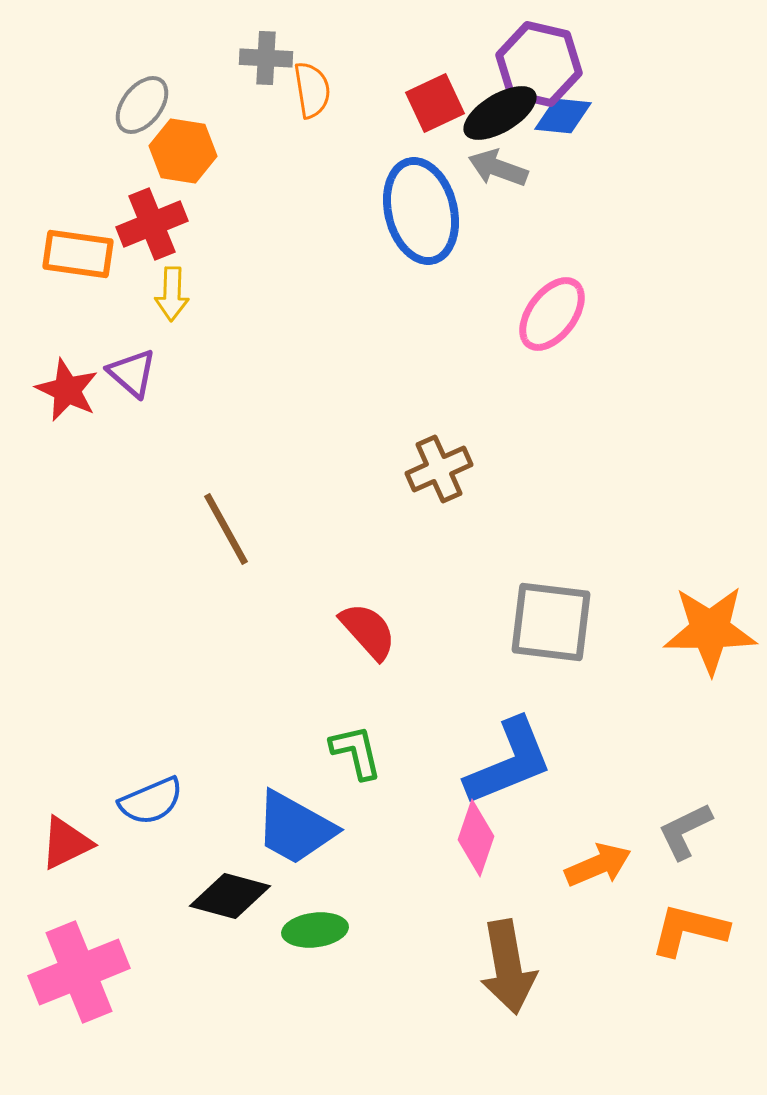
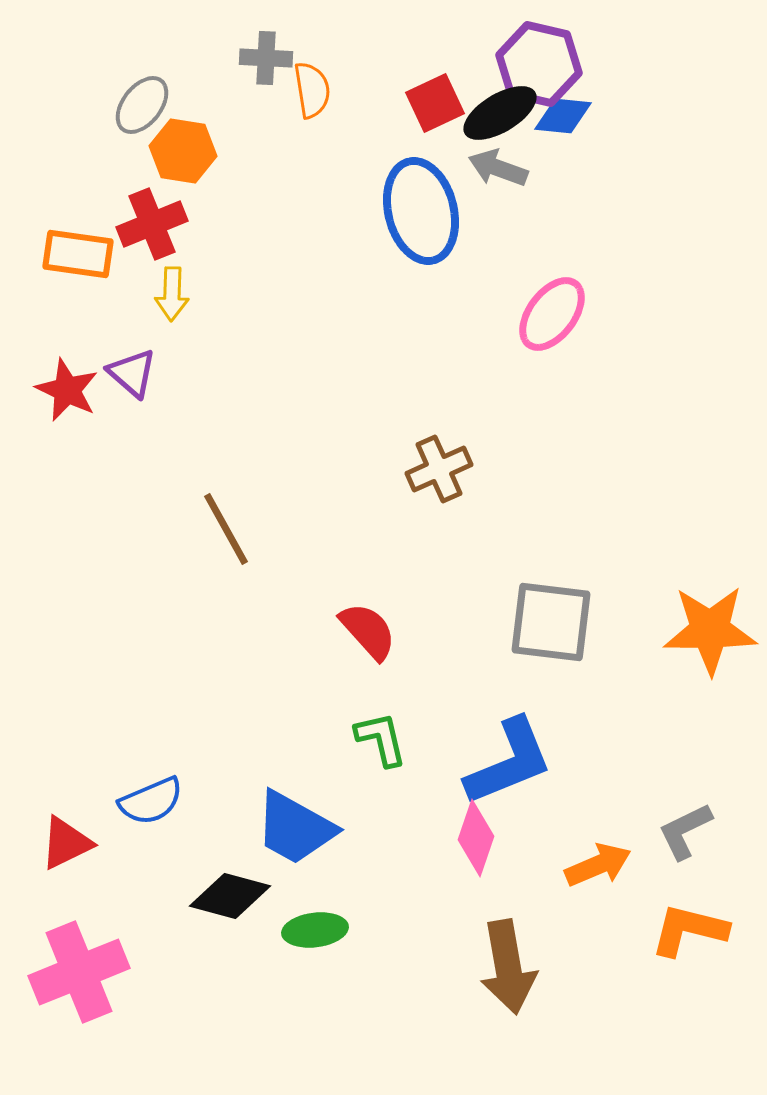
green L-shape: moved 25 px right, 13 px up
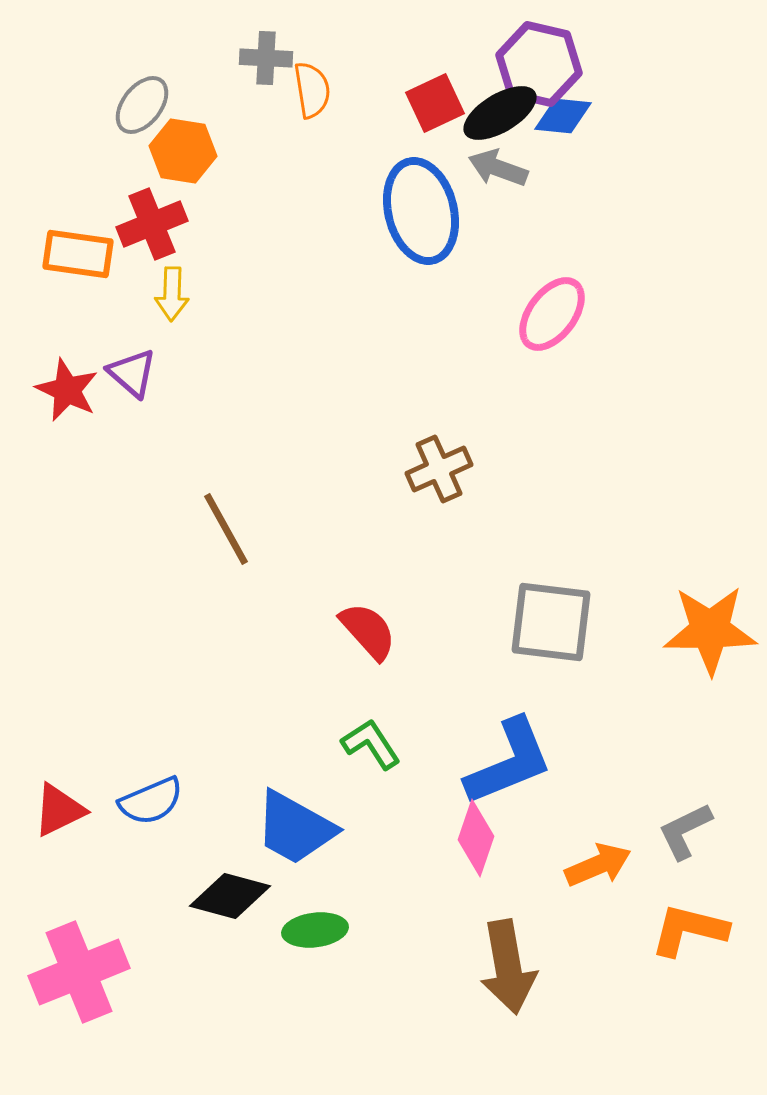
green L-shape: moved 10 px left, 5 px down; rotated 20 degrees counterclockwise
red triangle: moved 7 px left, 33 px up
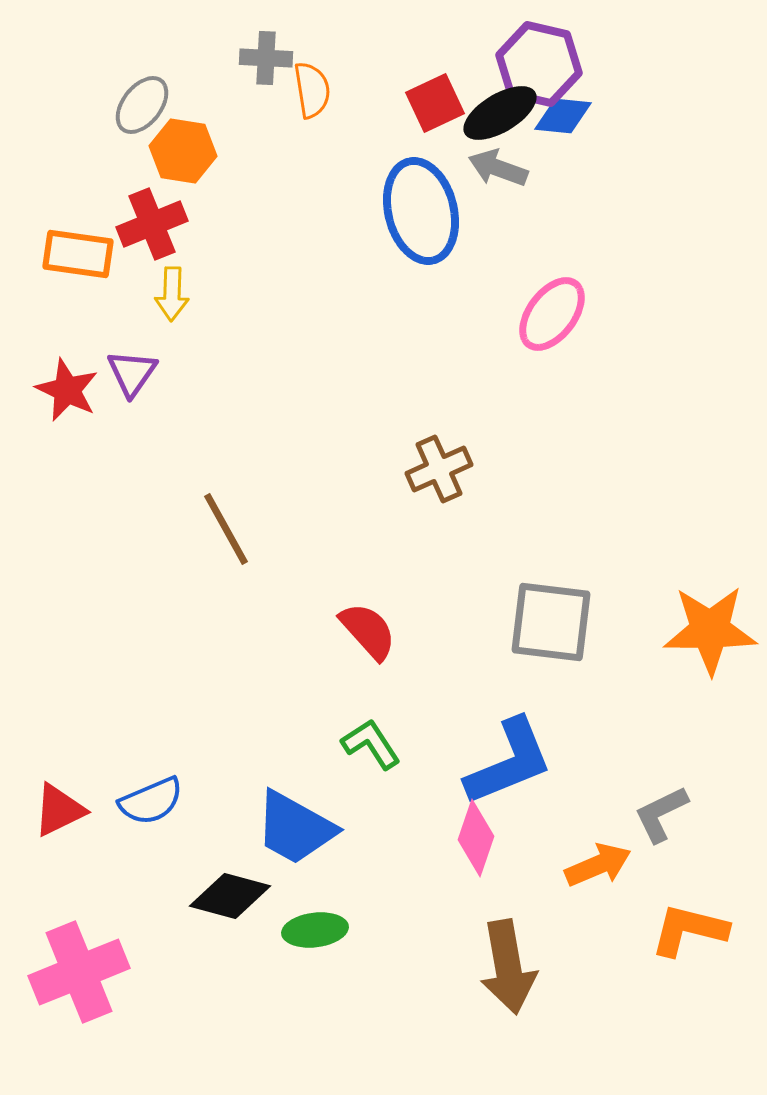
purple triangle: rotated 24 degrees clockwise
gray L-shape: moved 24 px left, 17 px up
